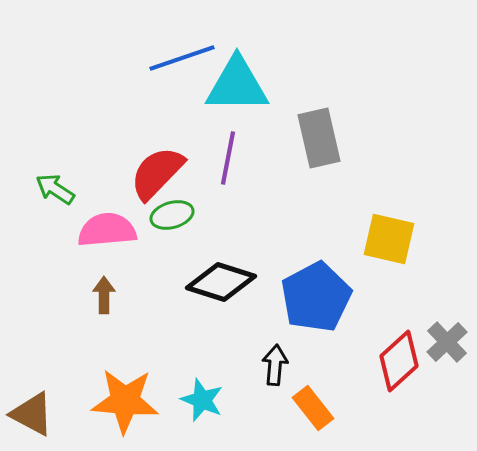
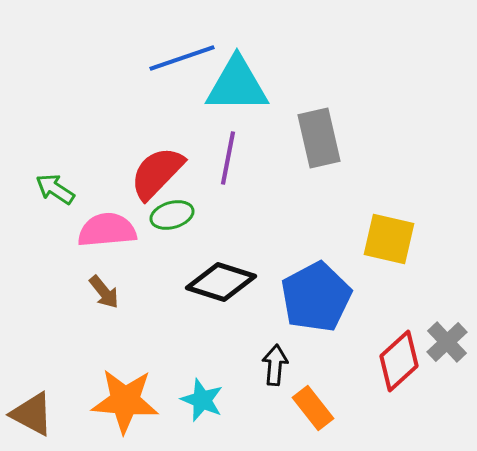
brown arrow: moved 3 px up; rotated 141 degrees clockwise
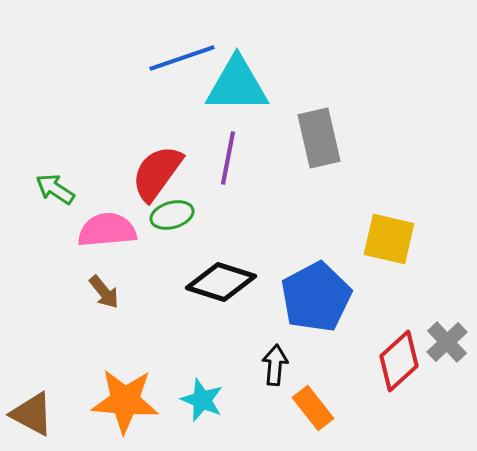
red semicircle: rotated 8 degrees counterclockwise
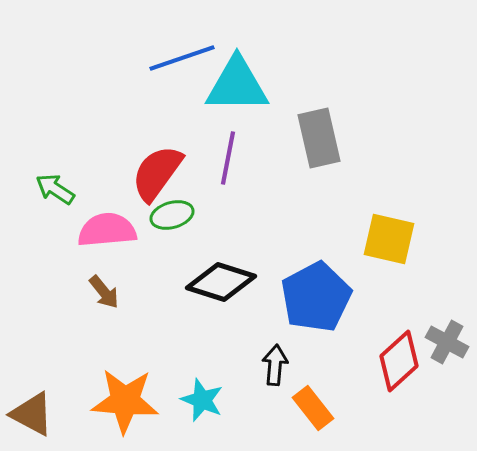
gray cross: rotated 18 degrees counterclockwise
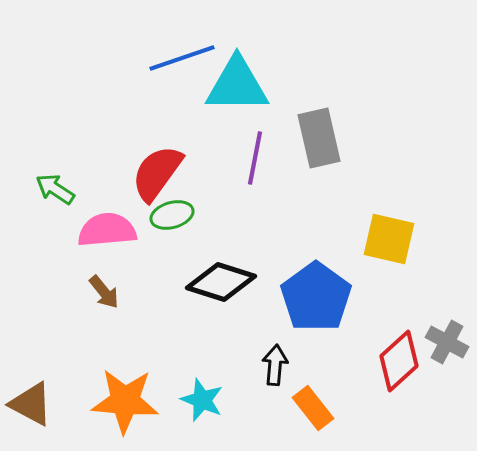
purple line: moved 27 px right
blue pentagon: rotated 8 degrees counterclockwise
brown triangle: moved 1 px left, 10 px up
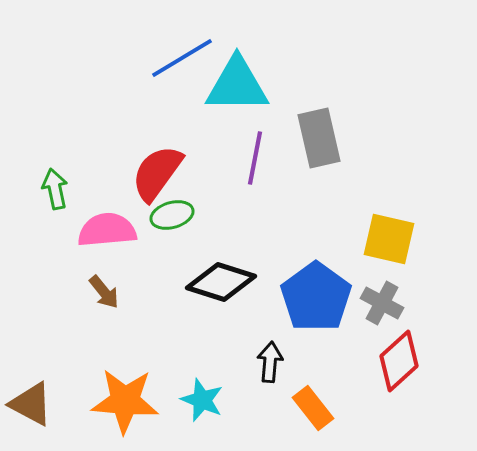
blue line: rotated 12 degrees counterclockwise
green arrow: rotated 45 degrees clockwise
gray cross: moved 65 px left, 39 px up
black arrow: moved 5 px left, 3 px up
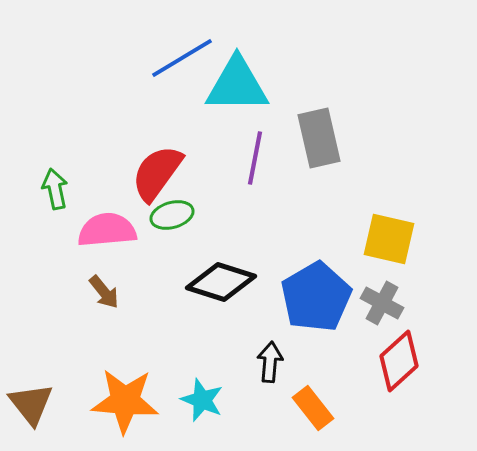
blue pentagon: rotated 6 degrees clockwise
brown triangle: rotated 24 degrees clockwise
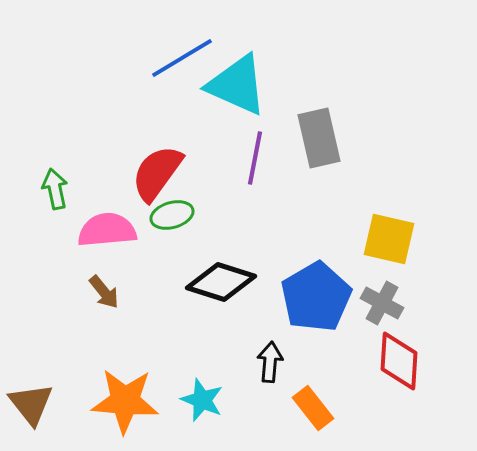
cyan triangle: rotated 24 degrees clockwise
red diamond: rotated 44 degrees counterclockwise
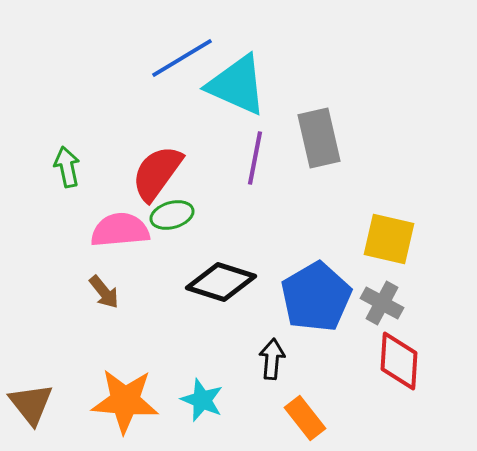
green arrow: moved 12 px right, 22 px up
pink semicircle: moved 13 px right
black arrow: moved 2 px right, 3 px up
orange rectangle: moved 8 px left, 10 px down
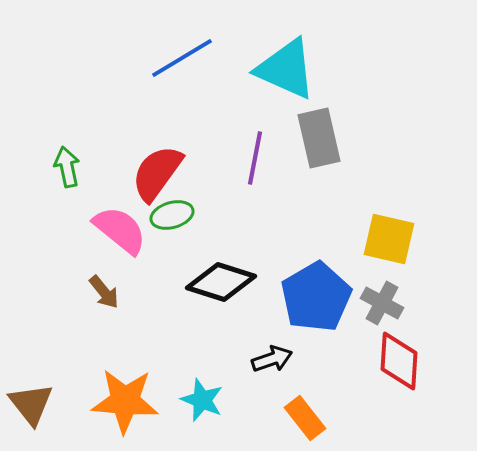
cyan triangle: moved 49 px right, 16 px up
pink semicircle: rotated 44 degrees clockwise
black arrow: rotated 66 degrees clockwise
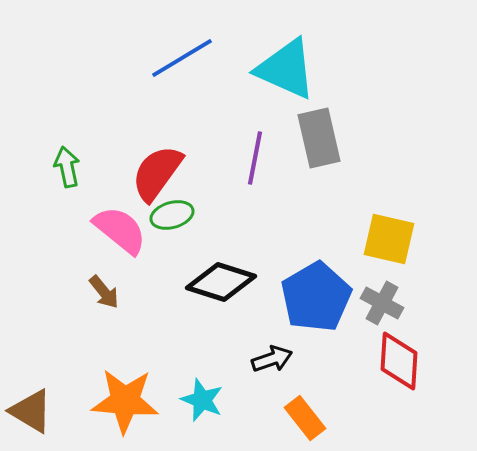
brown triangle: moved 7 px down; rotated 21 degrees counterclockwise
